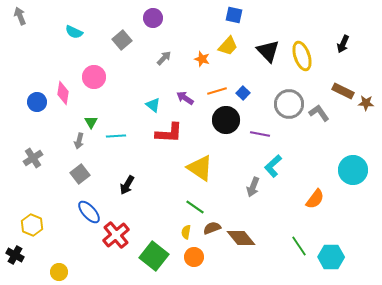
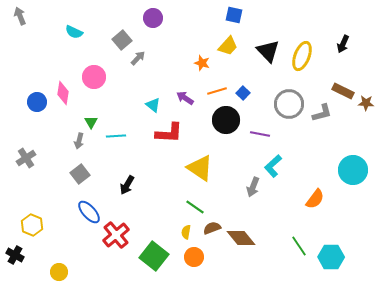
yellow ellipse at (302, 56): rotated 40 degrees clockwise
gray arrow at (164, 58): moved 26 px left
orange star at (202, 59): moved 4 px down
gray L-shape at (319, 113): moved 3 px right; rotated 110 degrees clockwise
gray cross at (33, 158): moved 7 px left
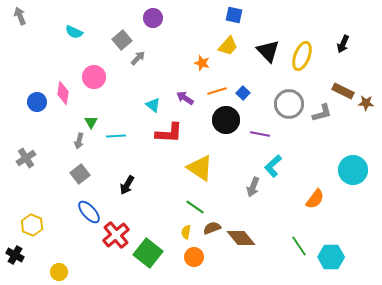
green square at (154, 256): moved 6 px left, 3 px up
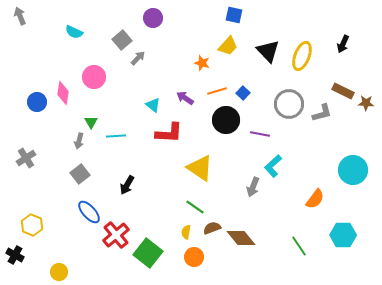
cyan hexagon at (331, 257): moved 12 px right, 22 px up
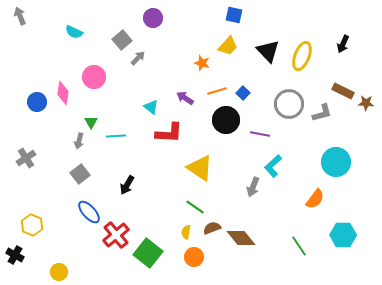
cyan triangle at (153, 105): moved 2 px left, 2 px down
cyan circle at (353, 170): moved 17 px left, 8 px up
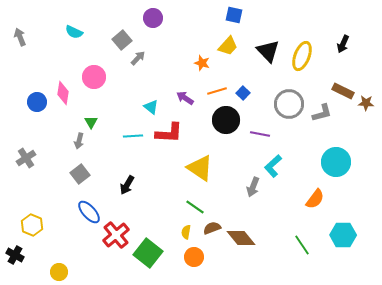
gray arrow at (20, 16): moved 21 px down
cyan line at (116, 136): moved 17 px right
green line at (299, 246): moved 3 px right, 1 px up
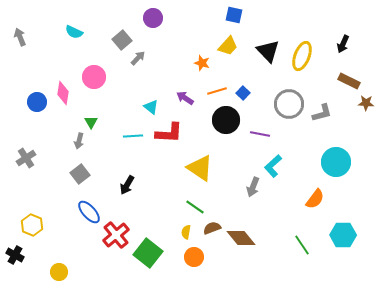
brown rectangle at (343, 91): moved 6 px right, 10 px up
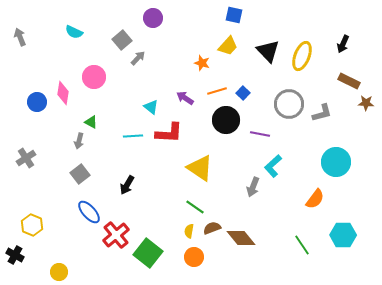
green triangle at (91, 122): rotated 32 degrees counterclockwise
yellow semicircle at (186, 232): moved 3 px right, 1 px up
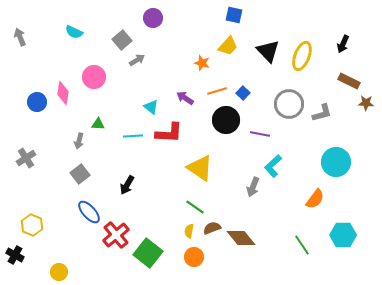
gray arrow at (138, 58): moved 1 px left, 2 px down; rotated 14 degrees clockwise
green triangle at (91, 122): moved 7 px right, 2 px down; rotated 24 degrees counterclockwise
